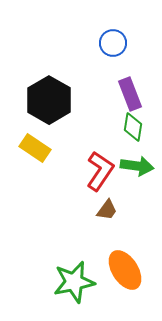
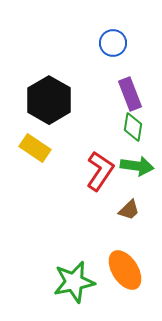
brown trapezoid: moved 22 px right; rotated 10 degrees clockwise
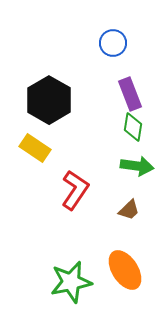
red L-shape: moved 25 px left, 19 px down
green star: moved 3 px left
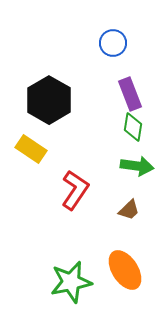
yellow rectangle: moved 4 px left, 1 px down
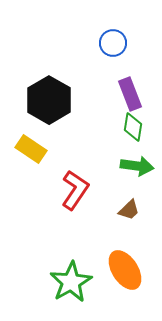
green star: rotated 18 degrees counterclockwise
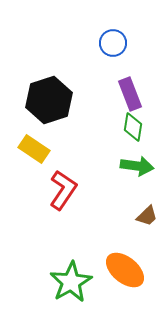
black hexagon: rotated 12 degrees clockwise
yellow rectangle: moved 3 px right
red L-shape: moved 12 px left
brown trapezoid: moved 18 px right, 6 px down
orange ellipse: rotated 18 degrees counterclockwise
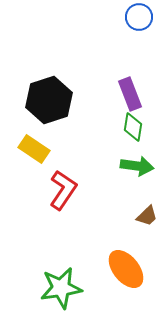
blue circle: moved 26 px right, 26 px up
orange ellipse: moved 1 px right, 1 px up; rotated 12 degrees clockwise
green star: moved 10 px left, 6 px down; rotated 21 degrees clockwise
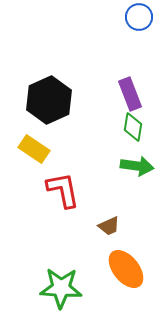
black hexagon: rotated 6 degrees counterclockwise
red L-shape: rotated 45 degrees counterclockwise
brown trapezoid: moved 38 px left, 10 px down; rotated 20 degrees clockwise
green star: rotated 12 degrees clockwise
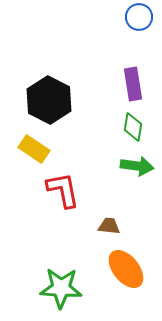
purple rectangle: moved 3 px right, 10 px up; rotated 12 degrees clockwise
black hexagon: rotated 9 degrees counterclockwise
brown trapezoid: rotated 150 degrees counterclockwise
